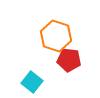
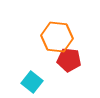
orange hexagon: moved 1 px right, 1 px down; rotated 12 degrees counterclockwise
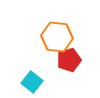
red pentagon: rotated 25 degrees counterclockwise
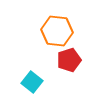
orange hexagon: moved 6 px up
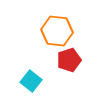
cyan square: moved 1 px left, 1 px up
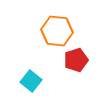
red pentagon: moved 7 px right
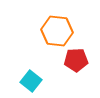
red pentagon: rotated 15 degrees clockwise
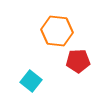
red pentagon: moved 2 px right, 1 px down
